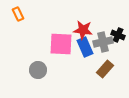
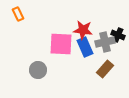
gray cross: moved 2 px right
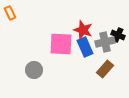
orange rectangle: moved 8 px left, 1 px up
red star: rotated 12 degrees clockwise
gray circle: moved 4 px left
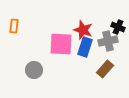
orange rectangle: moved 4 px right, 13 px down; rotated 32 degrees clockwise
black cross: moved 8 px up
gray cross: moved 3 px right, 1 px up
blue rectangle: rotated 42 degrees clockwise
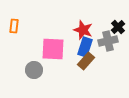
black cross: rotated 24 degrees clockwise
pink square: moved 8 px left, 5 px down
brown rectangle: moved 19 px left, 8 px up
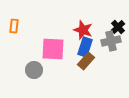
gray cross: moved 3 px right
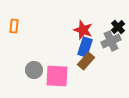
gray cross: rotated 12 degrees counterclockwise
pink square: moved 4 px right, 27 px down
